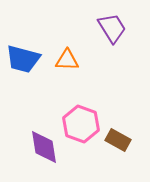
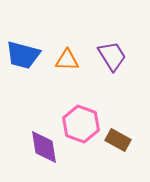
purple trapezoid: moved 28 px down
blue trapezoid: moved 4 px up
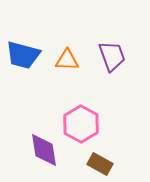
purple trapezoid: rotated 12 degrees clockwise
pink hexagon: rotated 9 degrees clockwise
brown rectangle: moved 18 px left, 24 px down
purple diamond: moved 3 px down
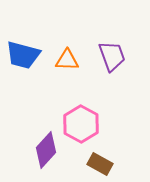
purple diamond: moved 2 px right; rotated 51 degrees clockwise
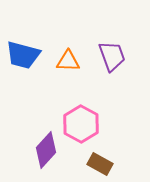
orange triangle: moved 1 px right, 1 px down
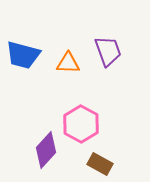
purple trapezoid: moved 4 px left, 5 px up
orange triangle: moved 2 px down
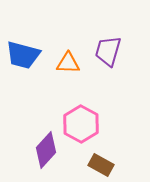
purple trapezoid: rotated 144 degrees counterclockwise
brown rectangle: moved 1 px right, 1 px down
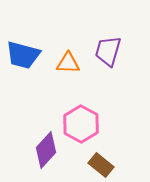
brown rectangle: rotated 10 degrees clockwise
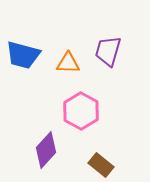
pink hexagon: moved 13 px up
